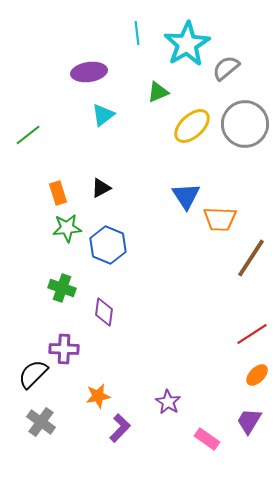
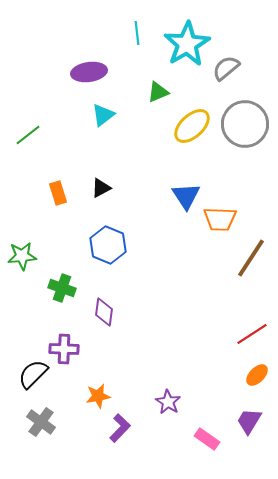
green star: moved 45 px left, 28 px down
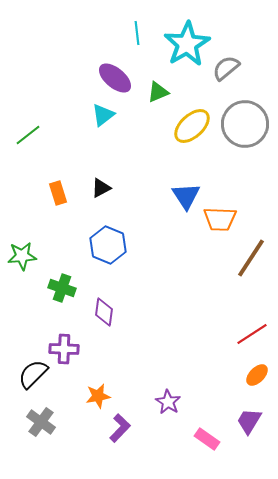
purple ellipse: moved 26 px right, 6 px down; rotated 48 degrees clockwise
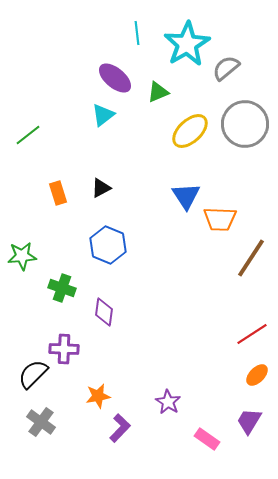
yellow ellipse: moved 2 px left, 5 px down
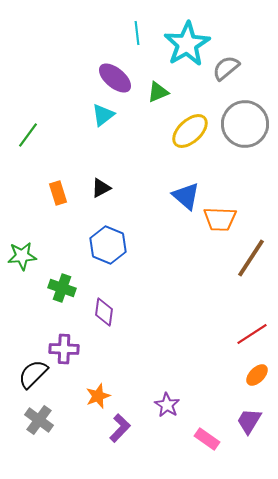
green line: rotated 16 degrees counterclockwise
blue triangle: rotated 16 degrees counterclockwise
orange star: rotated 10 degrees counterclockwise
purple star: moved 1 px left, 3 px down
gray cross: moved 2 px left, 2 px up
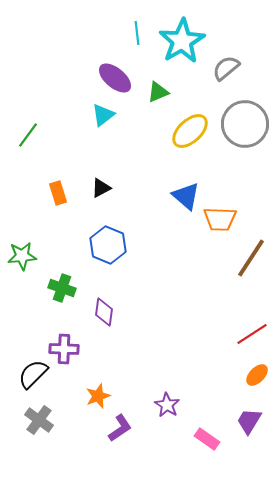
cyan star: moved 5 px left, 3 px up
purple L-shape: rotated 12 degrees clockwise
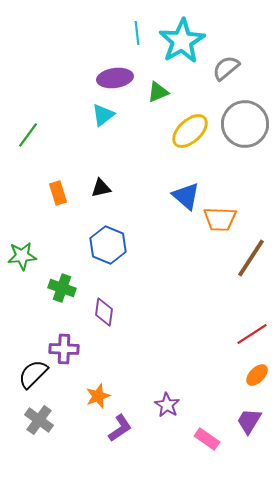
purple ellipse: rotated 48 degrees counterclockwise
black triangle: rotated 15 degrees clockwise
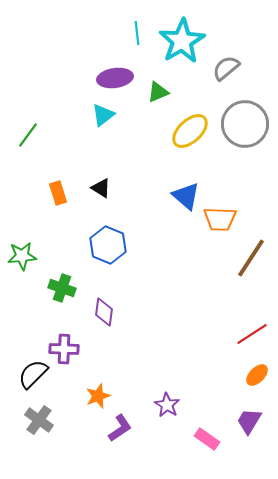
black triangle: rotated 45 degrees clockwise
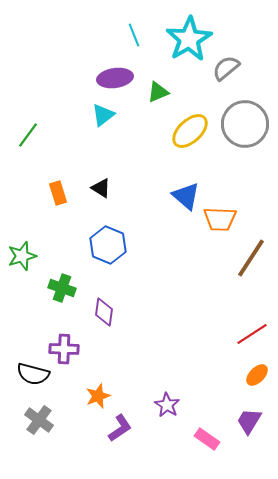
cyan line: moved 3 px left, 2 px down; rotated 15 degrees counterclockwise
cyan star: moved 7 px right, 2 px up
green star: rotated 12 degrees counterclockwise
black semicircle: rotated 120 degrees counterclockwise
